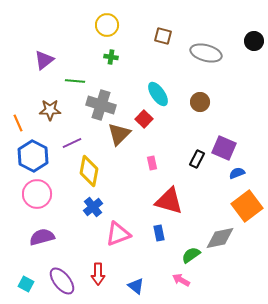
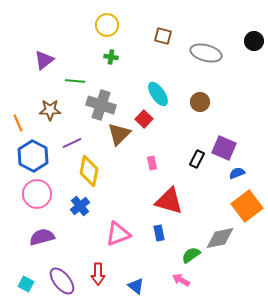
blue cross: moved 13 px left, 1 px up
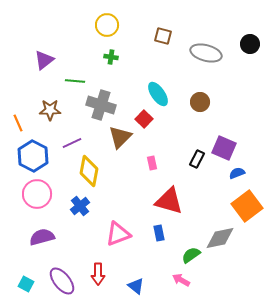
black circle: moved 4 px left, 3 px down
brown triangle: moved 1 px right, 3 px down
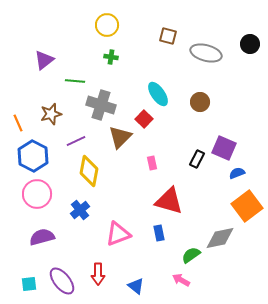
brown square: moved 5 px right
brown star: moved 1 px right, 4 px down; rotated 15 degrees counterclockwise
purple line: moved 4 px right, 2 px up
blue cross: moved 4 px down
cyan square: moved 3 px right; rotated 35 degrees counterclockwise
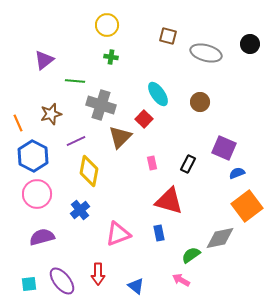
black rectangle: moved 9 px left, 5 px down
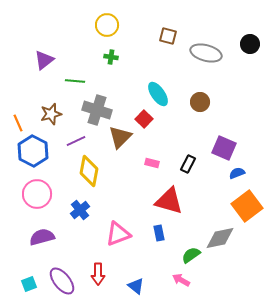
gray cross: moved 4 px left, 5 px down
blue hexagon: moved 5 px up
pink rectangle: rotated 64 degrees counterclockwise
cyan square: rotated 14 degrees counterclockwise
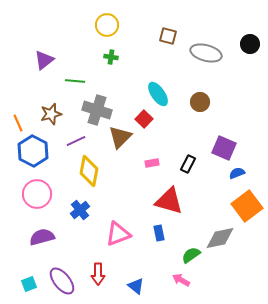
pink rectangle: rotated 24 degrees counterclockwise
